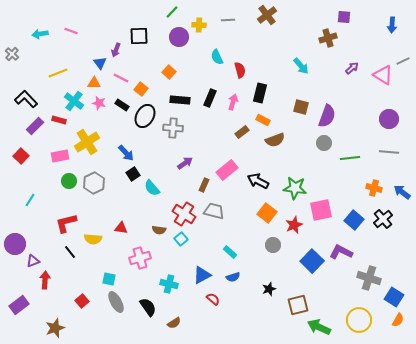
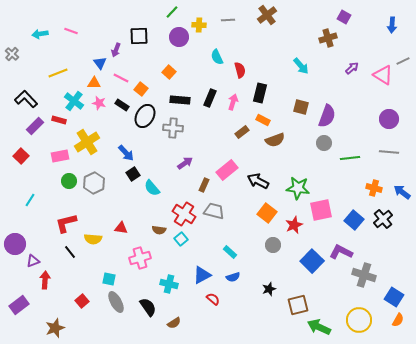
purple square at (344, 17): rotated 24 degrees clockwise
green star at (295, 188): moved 3 px right
gray cross at (369, 278): moved 5 px left, 3 px up
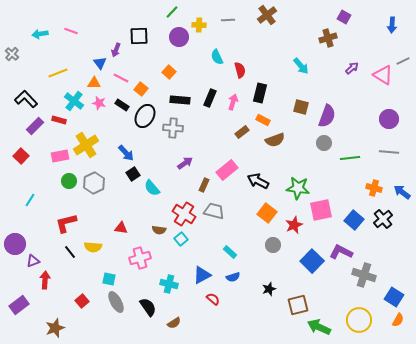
yellow cross at (87, 142): moved 1 px left, 3 px down
yellow semicircle at (93, 239): moved 8 px down
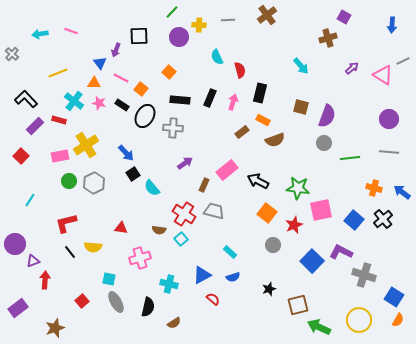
purple rectangle at (19, 305): moved 1 px left, 3 px down
black semicircle at (148, 307): rotated 48 degrees clockwise
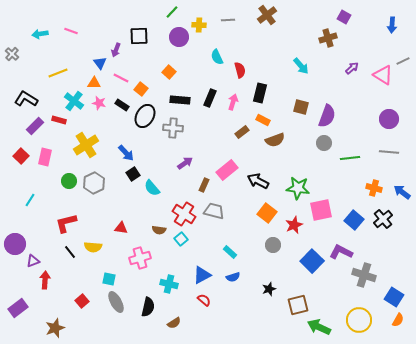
black L-shape at (26, 99): rotated 15 degrees counterclockwise
pink rectangle at (60, 156): moved 15 px left, 1 px down; rotated 66 degrees counterclockwise
red semicircle at (213, 299): moved 9 px left, 1 px down
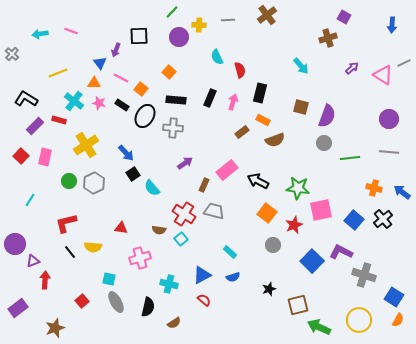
gray line at (403, 61): moved 1 px right, 2 px down
black rectangle at (180, 100): moved 4 px left
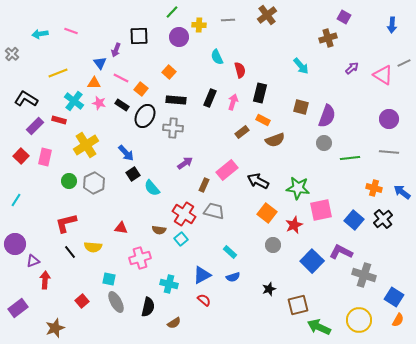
cyan line at (30, 200): moved 14 px left
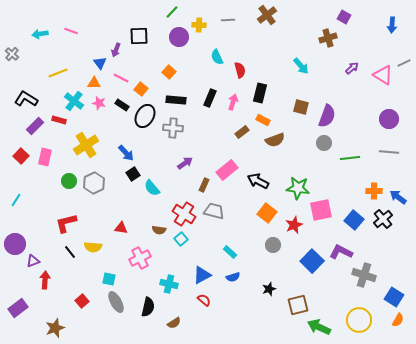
orange cross at (374, 188): moved 3 px down; rotated 14 degrees counterclockwise
blue arrow at (402, 192): moved 4 px left, 5 px down
pink cross at (140, 258): rotated 10 degrees counterclockwise
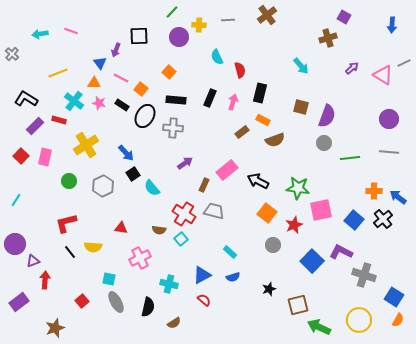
gray hexagon at (94, 183): moved 9 px right, 3 px down
purple rectangle at (18, 308): moved 1 px right, 6 px up
